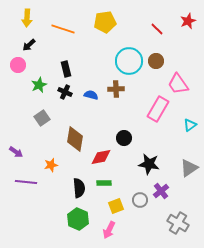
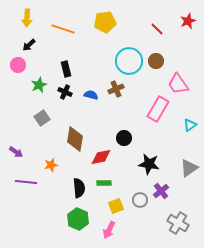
brown cross: rotated 21 degrees counterclockwise
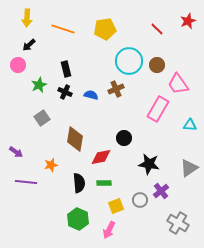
yellow pentagon: moved 7 px down
brown circle: moved 1 px right, 4 px down
cyan triangle: rotated 40 degrees clockwise
black semicircle: moved 5 px up
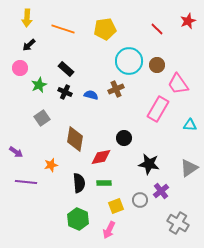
pink circle: moved 2 px right, 3 px down
black rectangle: rotated 35 degrees counterclockwise
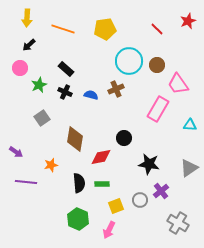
green rectangle: moved 2 px left, 1 px down
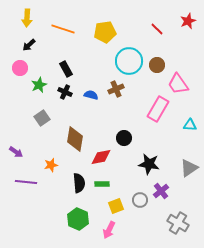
yellow pentagon: moved 3 px down
black rectangle: rotated 21 degrees clockwise
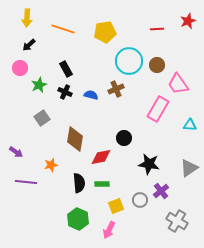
red line: rotated 48 degrees counterclockwise
gray cross: moved 1 px left, 2 px up
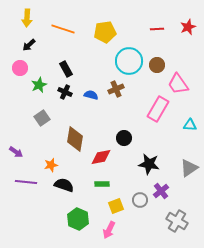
red star: moved 6 px down
black semicircle: moved 15 px left, 2 px down; rotated 66 degrees counterclockwise
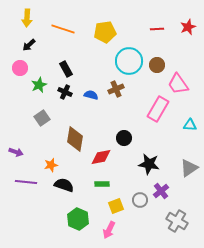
purple arrow: rotated 16 degrees counterclockwise
